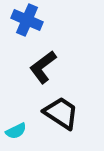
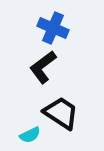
blue cross: moved 26 px right, 8 px down
cyan semicircle: moved 14 px right, 4 px down
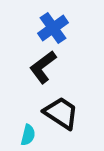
blue cross: rotated 32 degrees clockwise
cyan semicircle: moved 2 px left; rotated 50 degrees counterclockwise
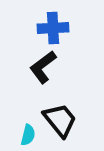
blue cross: rotated 32 degrees clockwise
black trapezoid: moved 1 px left, 7 px down; rotated 18 degrees clockwise
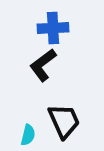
black L-shape: moved 2 px up
black trapezoid: moved 4 px right, 1 px down; rotated 15 degrees clockwise
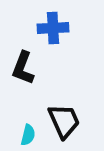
black L-shape: moved 20 px left, 3 px down; rotated 32 degrees counterclockwise
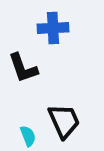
black L-shape: rotated 40 degrees counterclockwise
cyan semicircle: moved 1 px down; rotated 35 degrees counterclockwise
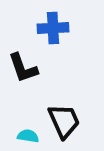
cyan semicircle: rotated 60 degrees counterclockwise
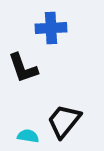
blue cross: moved 2 px left
black trapezoid: rotated 117 degrees counterclockwise
